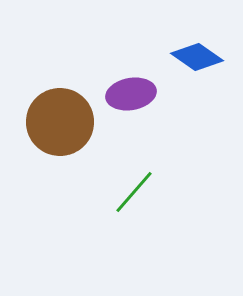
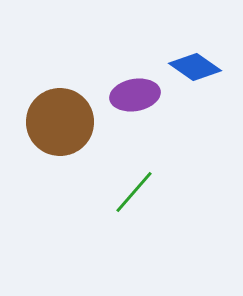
blue diamond: moved 2 px left, 10 px down
purple ellipse: moved 4 px right, 1 px down
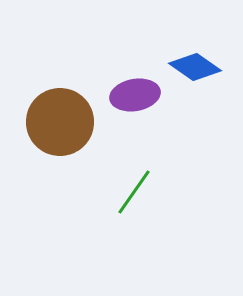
green line: rotated 6 degrees counterclockwise
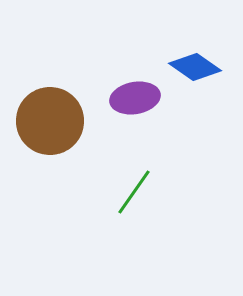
purple ellipse: moved 3 px down
brown circle: moved 10 px left, 1 px up
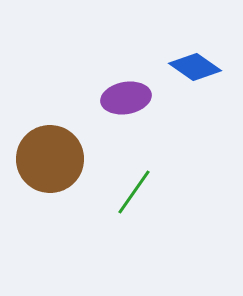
purple ellipse: moved 9 px left
brown circle: moved 38 px down
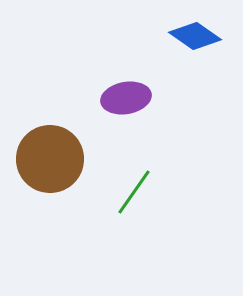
blue diamond: moved 31 px up
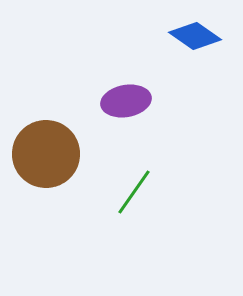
purple ellipse: moved 3 px down
brown circle: moved 4 px left, 5 px up
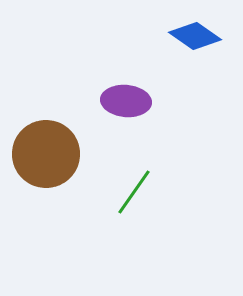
purple ellipse: rotated 15 degrees clockwise
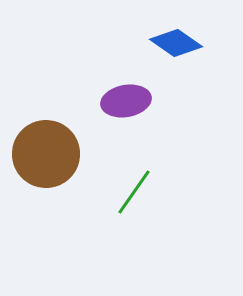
blue diamond: moved 19 px left, 7 px down
purple ellipse: rotated 15 degrees counterclockwise
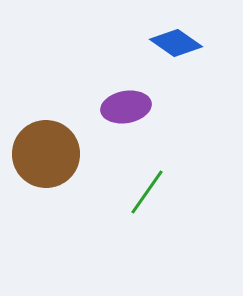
purple ellipse: moved 6 px down
green line: moved 13 px right
